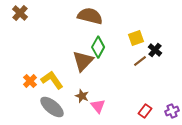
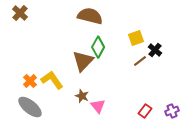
gray ellipse: moved 22 px left
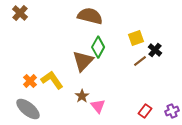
brown star: rotated 16 degrees clockwise
gray ellipse: moved 2 px left, 2 px down
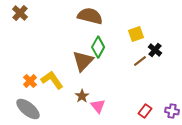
yellow square: moved 4 px up
purple cross: rotated 32 degrees clockwise
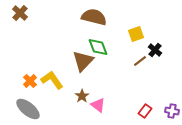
brown semicircle: moved 4 px right, 1 px down
green diamond: rotated 50 degrees counterclockwise
pink triangle: moved 1 px up; rotated 14 degrees counterclockwise
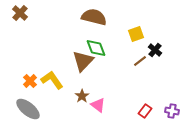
green diamond: moved 2 px left, 1 px down
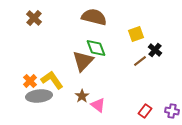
brown cross: moved 14 px right, 5 px down
gray ellipse: moved 11 px right, 13 px up; rotated 45 degrees counterclockwise
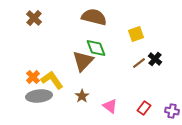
black cross: moved 9 px down
brown line: moved 1 px left, 2 px down
orange cross: moved 3 px right, 4 px up
pink triangle: moved 12 px right, 1 px down
red rectangle: moved 1 px left, 3 px up
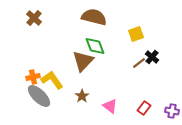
green diamond: moved 1 px left, 2 px up
black cross: moved 3 px left, 2 px up
orange cross: rotated 32 degrees clockwise
gray ellipse: rotated 50 degrees clockwise
